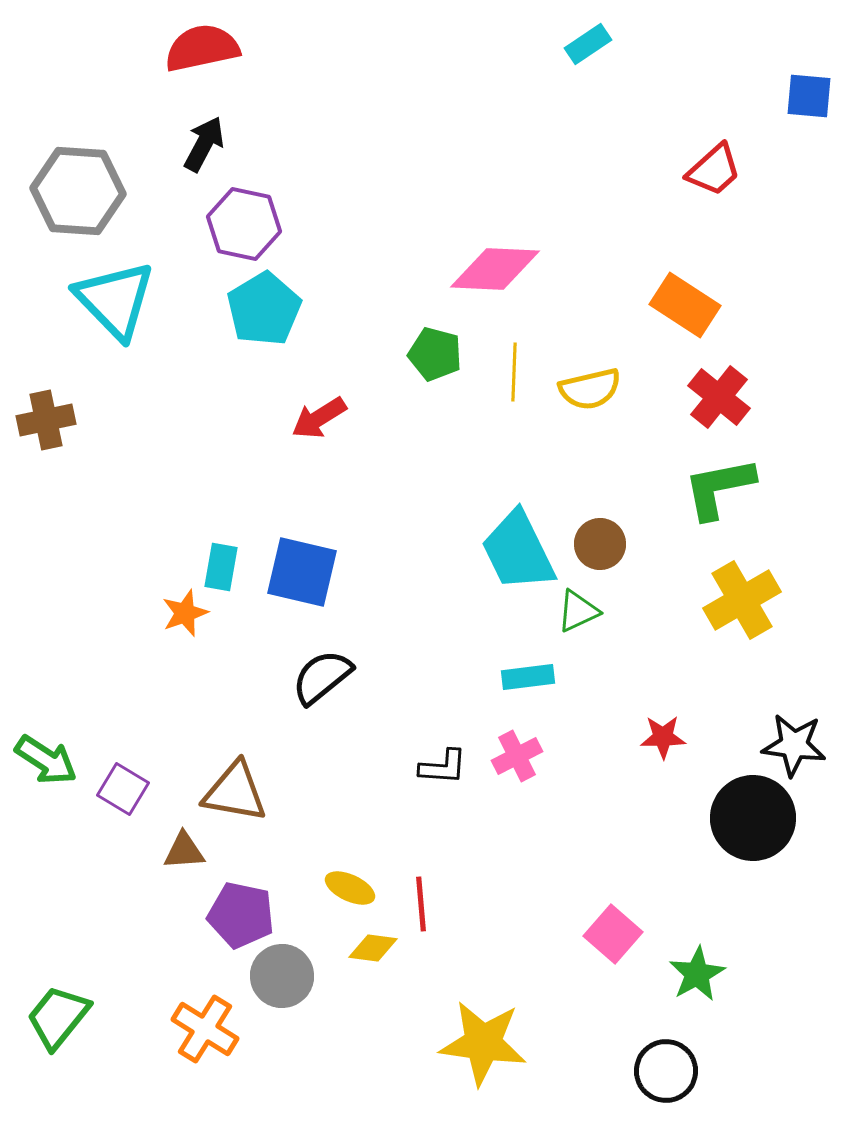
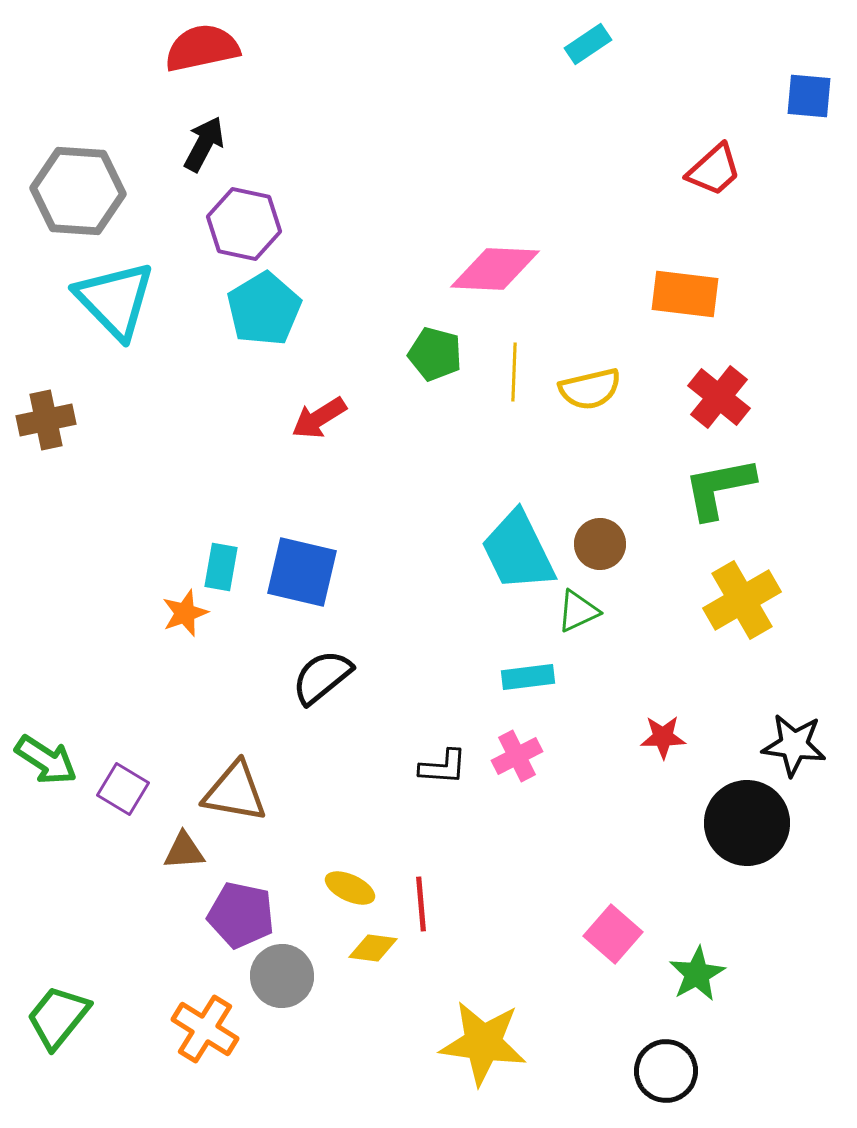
orange rectangle at (685, 305): moved 11 px up; rotated 26 degrees counterclockwise
black circle at (753, 818): moved 6 px left, 5 px down
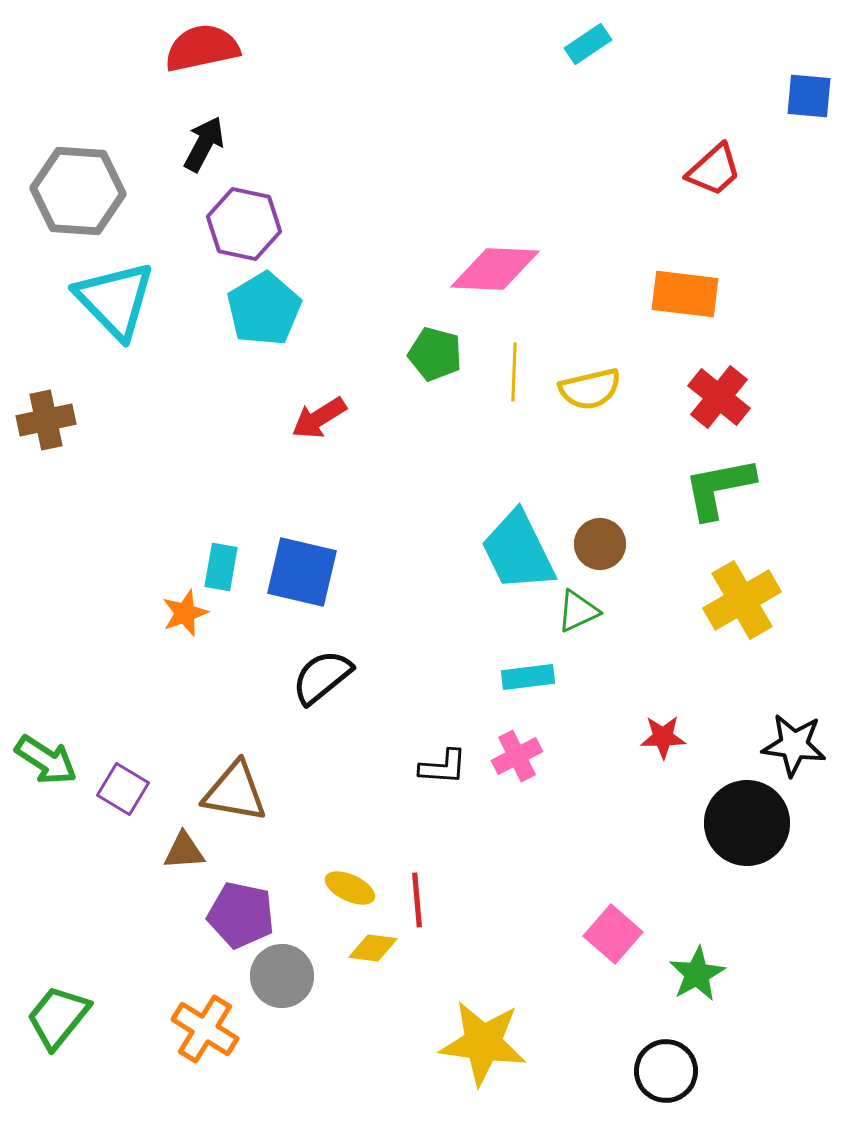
red line at (421, 904): moved 4 px left, 4 px up
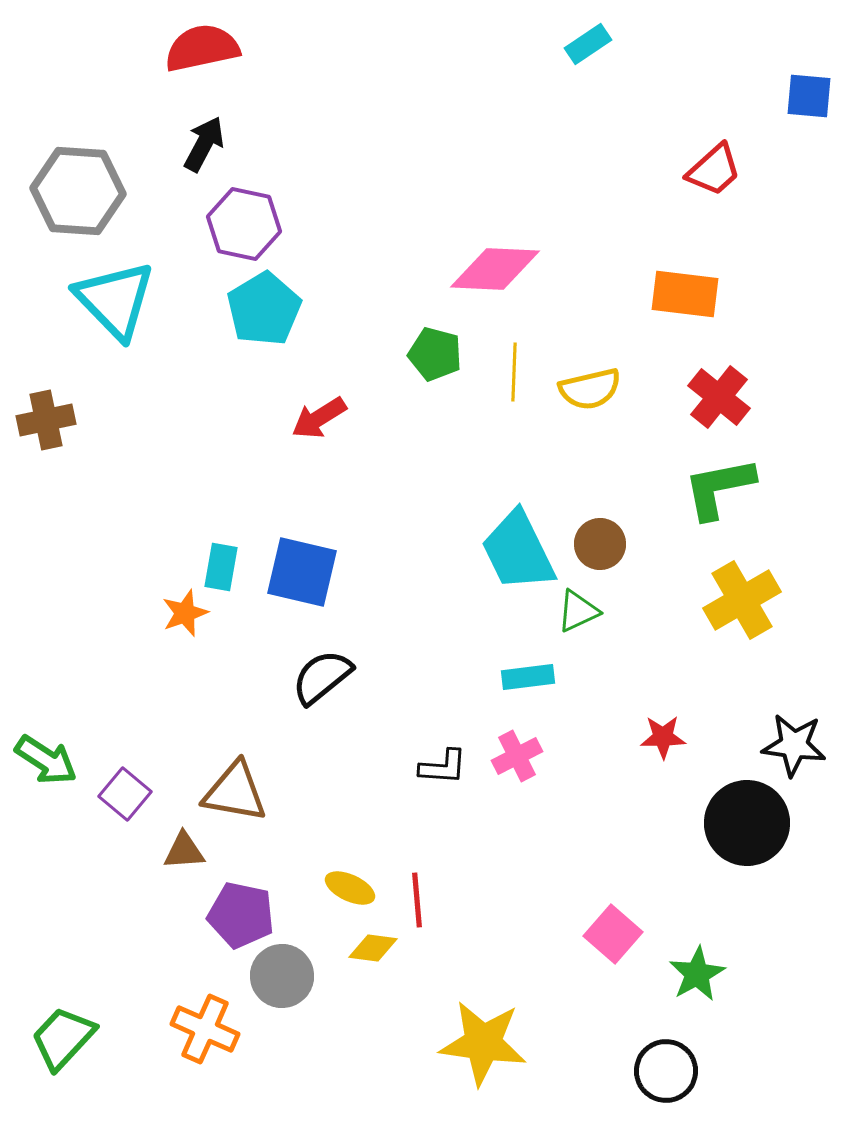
purple square at (123, 789): moved 2 px right, 5 px down; rotated 9 degrees clockwise
green trapezoid at (58, 1017): moved 5 px right, 21 px down; rotated 4 degrees clockwise
orange cross at (205, 1029): rotated 8 degrees counterclockwise
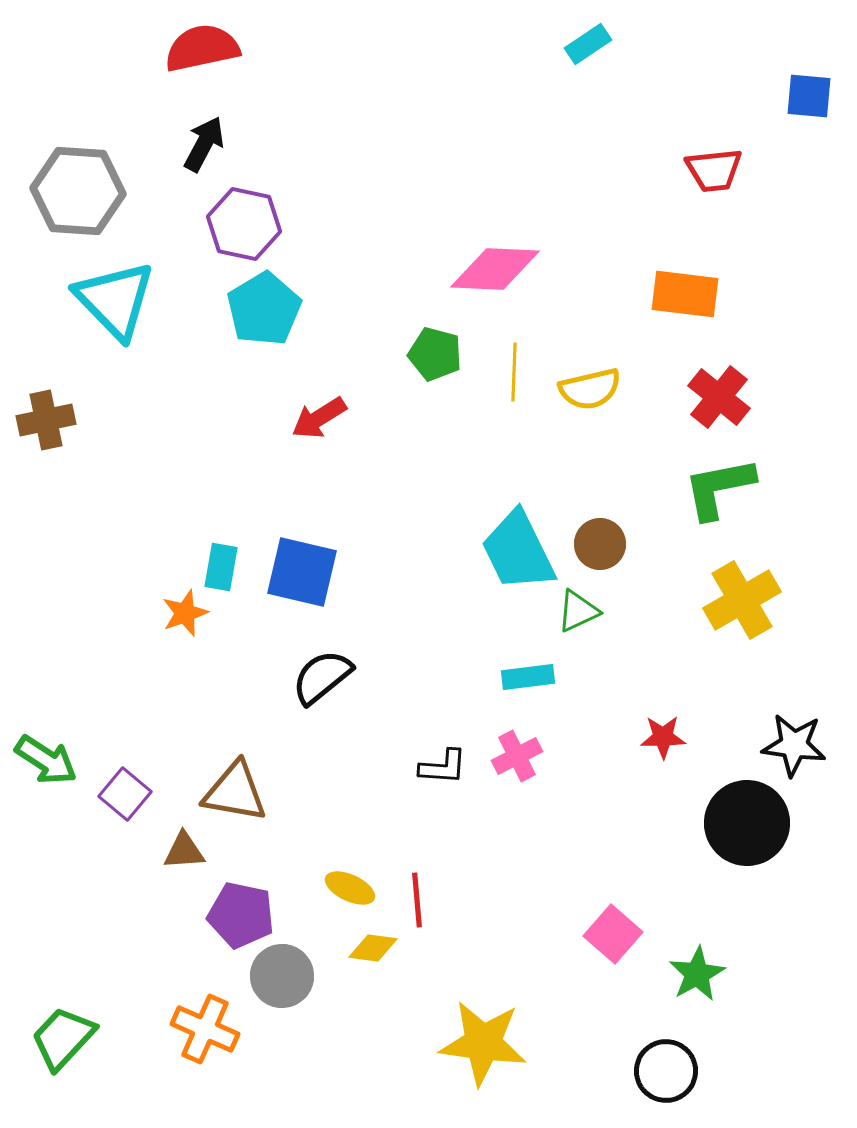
red trapezoid at (714, 170): rotated 36 degrees clockwise
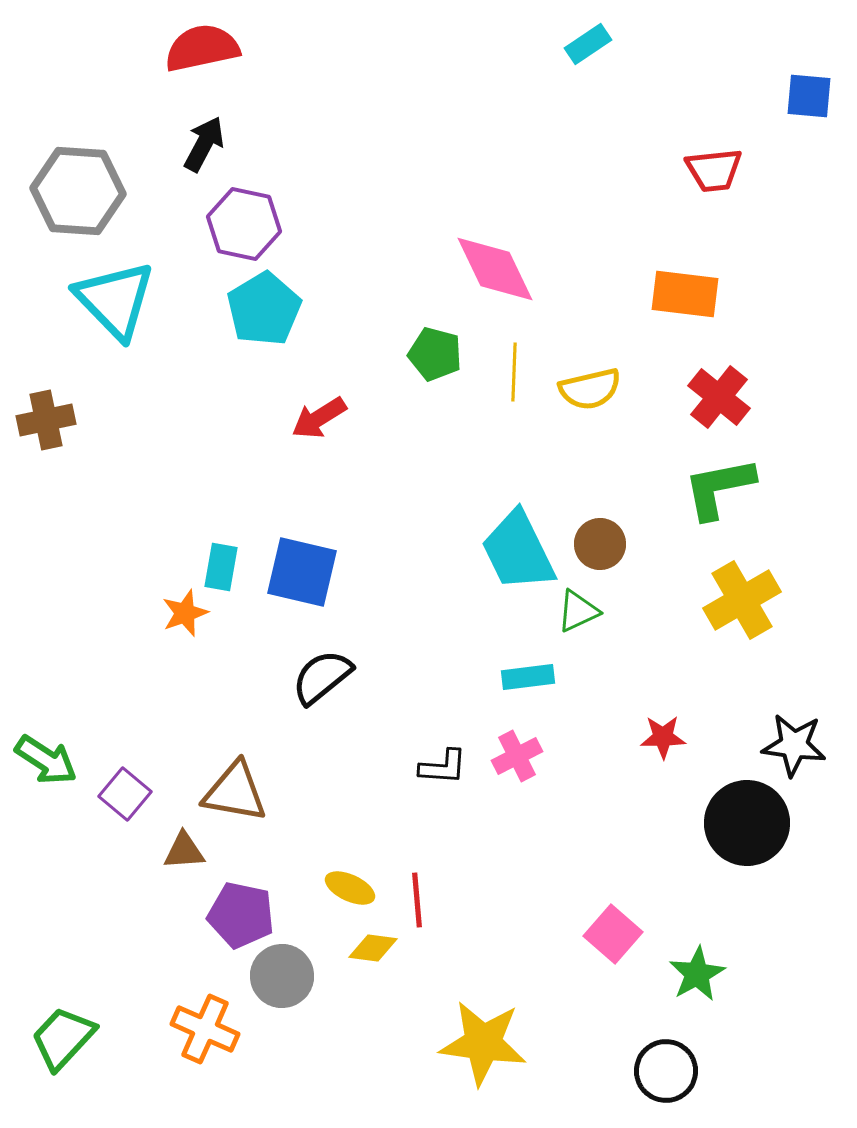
pink diamond at (495, 269): rotated 62 degrees clockwise
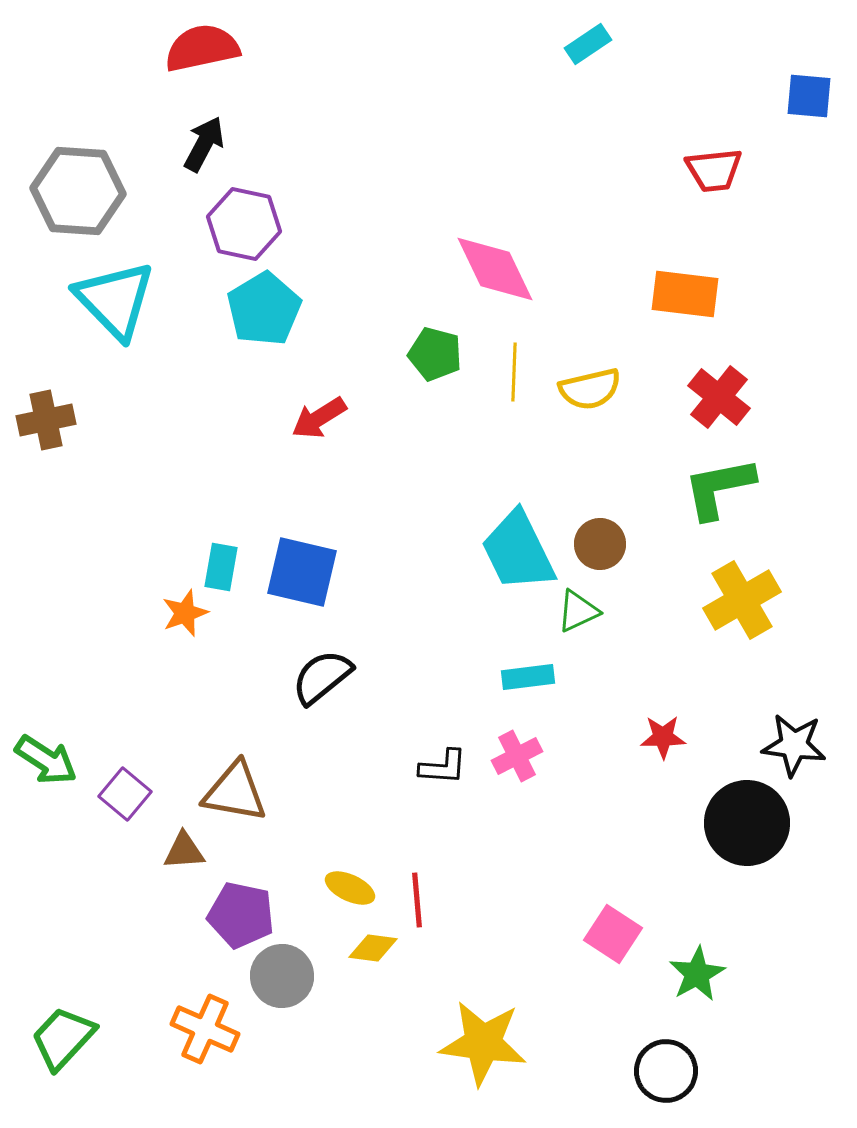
pink square at (613, 934): rotated 8 degrees counterclockwise
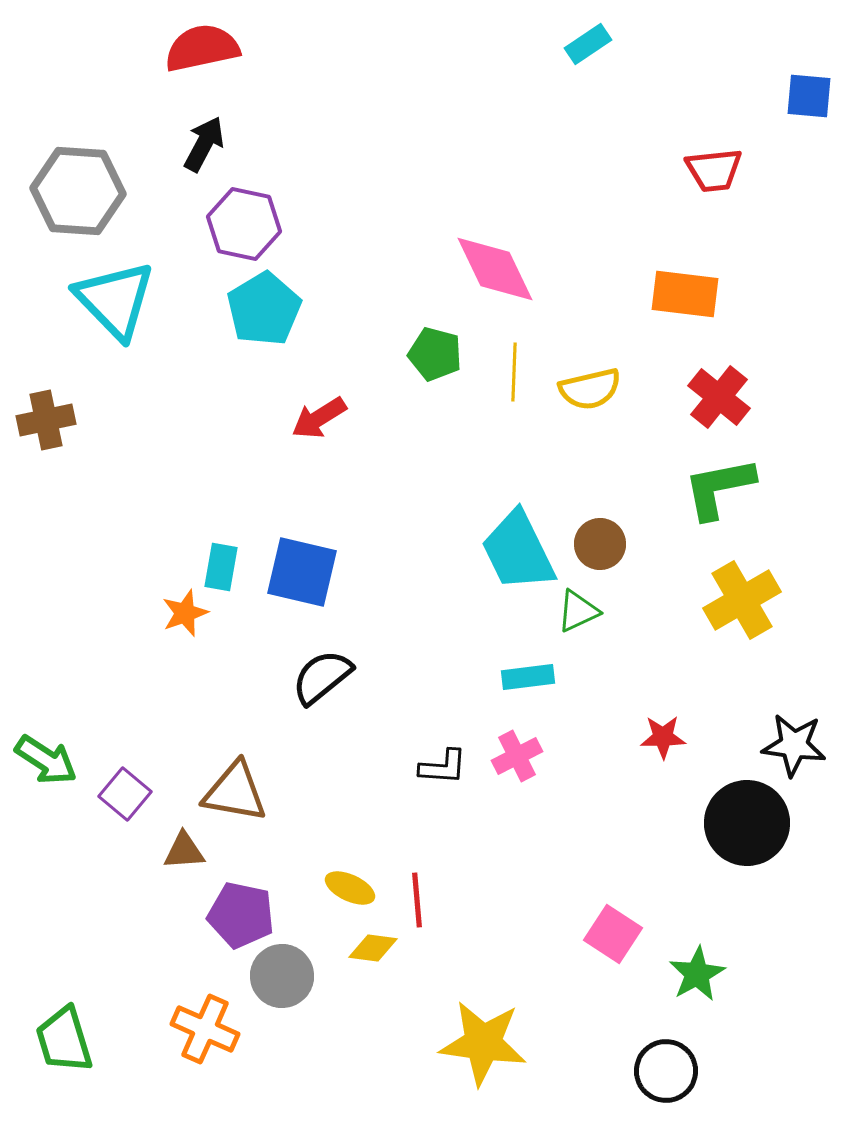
green trapezoid at (63, 1038): moved 1 px right, 2 px down; rotated 60 degrees counterclockwise
